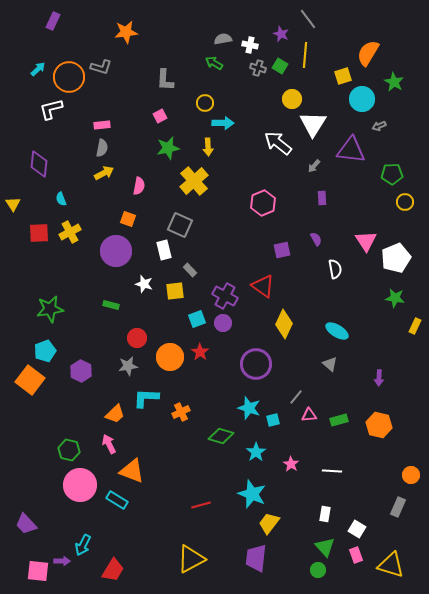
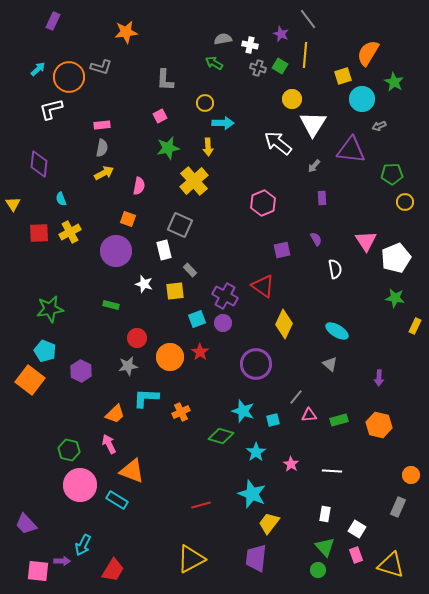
cyan pentagon at (45, 351): rotated 30 degrees counterclockwise
cyan star at (249, 408): moved 6 px left, 3 px down
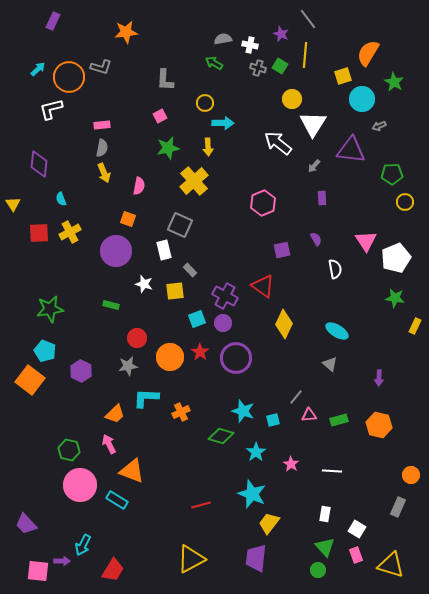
yellow arrow at (104, 173): rotated 96 degrees clockwise
purple circle at (256, 364): moved 20 px left, 6 px up
